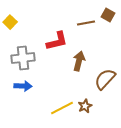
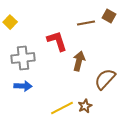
brown square: moved 1 px right, 1 px down
red L-shape: rotated 95 degrees counterclockwise
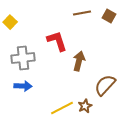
brown line: moved 4 px left, 10 px up
brown semicircle: moved 6 px down
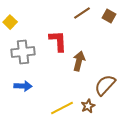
brown line: rotated 24 degrees counterclockwise
red L-shape: moved 1 px right; rotated 15 degrees clockwise
gray cross: moved 6 px up
brown star: moved 3 px right
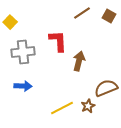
brown semicircle: moved 1 px right, 3 px down; rotated 25 degrees clockwise
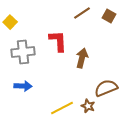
brown arrow: moved 3 px right, 3 px up
brown star: rotated 24 degrees counterclockwise
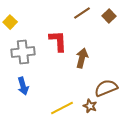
brown square: rotated 16 degrees clockwise
blue arrow: rotated 72 degrees clockwise
brown star: moved 2 px right
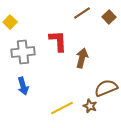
brown square: moved 1 px down
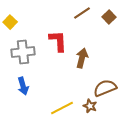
brown semicircle: moved 1 px left
